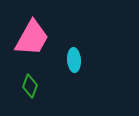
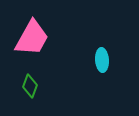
cyan ellipse: moved 28 px right
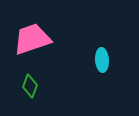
pink trapezoid: moved 1 px down; rotated 138 degrees counterclockwise
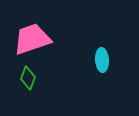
green diamond: moved 2 px left, 8 px up
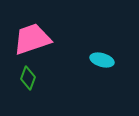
cyan ellipse: rotated 70 degrees counterclockwise
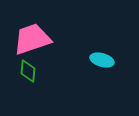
green diamond: moved 7 px up; rotated 15 degrees counterclockwise
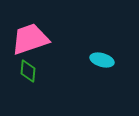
pink trapezoid: moved 2 px left
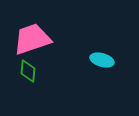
pink trapezoid: moved 2 px right
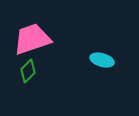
green diamond: rotated 40 degrees clockwise
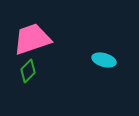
cyan ellipse: moved 2 px right
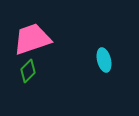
cyan ellipse: rotated 60 degrees clockwise
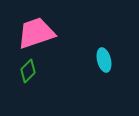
pink trapezoid: moved 4 px right, 6 px up
